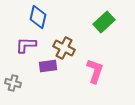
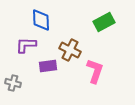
blue diamond: moved 3 px right, 3 px down; rotated 15 degrees counterclockwise
green rectangle: rotated 15 degrees clockwise
brown cross: moved 6 px right, 2 px down
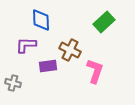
green rectangle: rotated 15 degrees counterclockwise
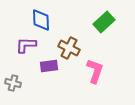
brown cross: moved 1 px left, 2 px up
purple rectangle: moved 1 px right
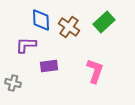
brown cross: moved 21 px up; rotated 10 degrees clockwise
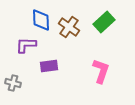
pink L-shape: moved 6 px right
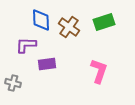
green rectangle: rotated 25 degrees clockwise
purple rectangle: moved 2 px left, 2 px up
pink L-shape: moved 2 px left
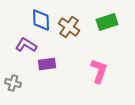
green rectangle: moved 3 px right
purple L-shape: rotated 30 degrees clockwise
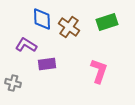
blue diamond: moved 1 px right, 1 px up
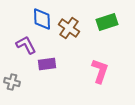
brown cross: moved 1 px down
purple L-shape: rotated 30 degrees clockwise
pink L-shape: moved 1 px right
gray cross: moved 1 px left, 1 px up
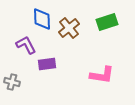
brown cross: rotated 15 degrees clockwise
pink L-shape: moved 2 px right, 4 px down; rotated 80 degrees clockwise
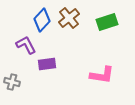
blue diamond: moved 1 px down; rotated 45 degrees clockwise
brown cross: moved 10 px up
